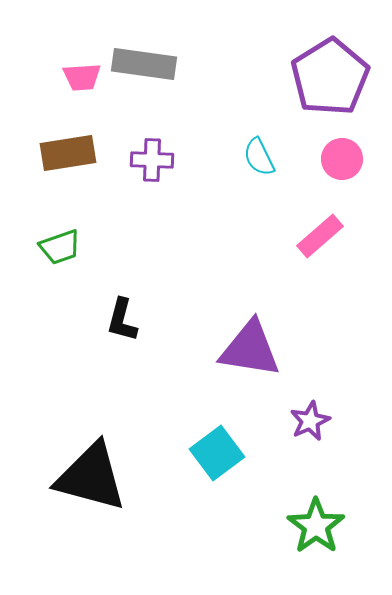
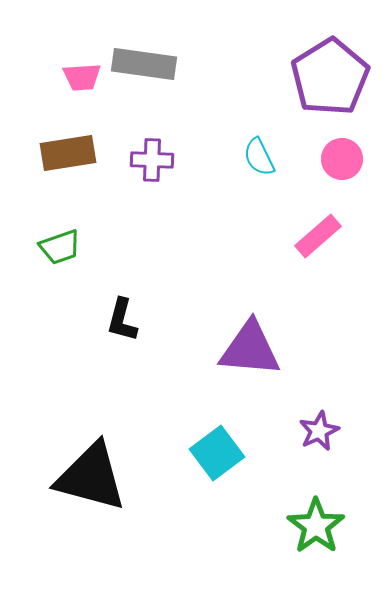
pink rectangle: moved 2 px left
purple triangle: rotated 4 degrees counterclockwise
purple star: moved 9 px right, 10 px down
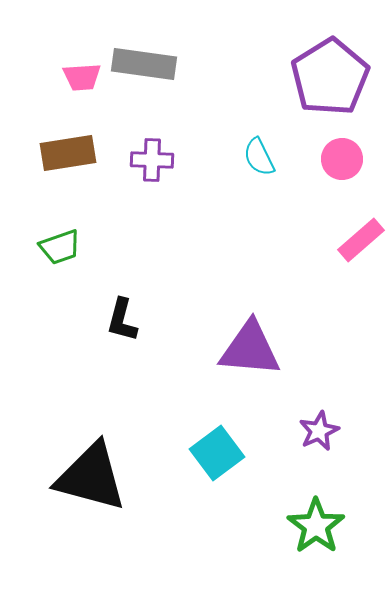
pink rectangle: moved 43 px right, 4 px down
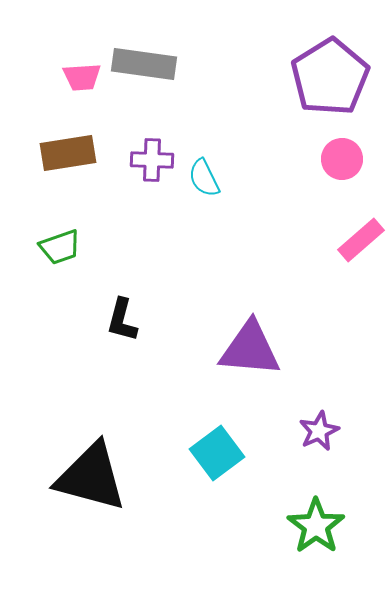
cyan semicircle: moved 55 px left, 21 px down
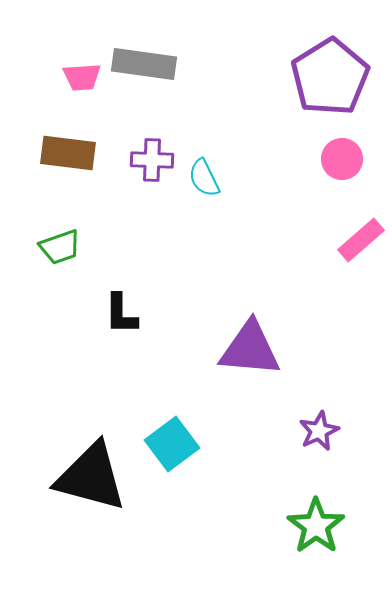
brown rectangle: rotated 16 degrees clockwise
black L-shape: moved 1 px left, 6 px up; rotated 15 degrees counterclockwise
cyan square: moved 45 px left, 9 px up
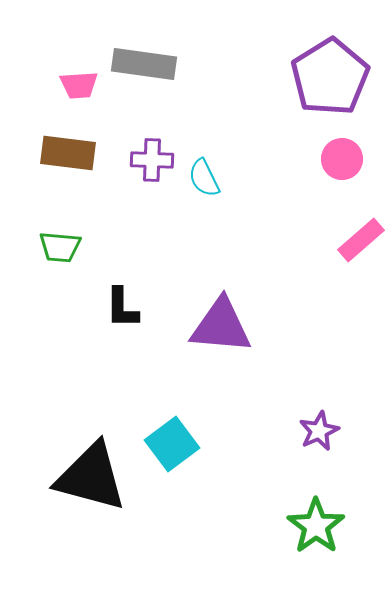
pink trapezoid: moved 3 px left, 8 px down
green trapezoid: rotated 24 degrees clockwise
black L-shape: moved 1 px right, 6 px up
purple triangle: moved 29 px left, 23 px up
